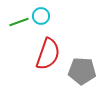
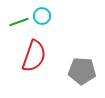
cyan circle: moved 1 px right
red semicircle: moved 14 px left, 2 px down
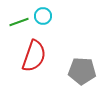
cyan circle: moved 1 px right
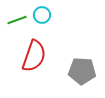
cyan circle: moved 1 px left, 1 px up
green line: moved 2 px left, 2 px up
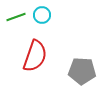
green line: moved 1 px left, 3 px up
red semicircle: moved 1 px right
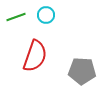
cyan circle: moved 4 px right
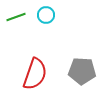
red semicircle: moved 18 px down
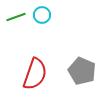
cyan circle: moved 4 px left
gray pentagon: rotated 20 degrees clockwise
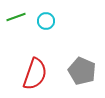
cyan circle: moved 4 px right, 6 px down
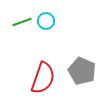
green line: moved 6 px right, 5 px down
red semicircle: moved 8 px right, 4 px down
